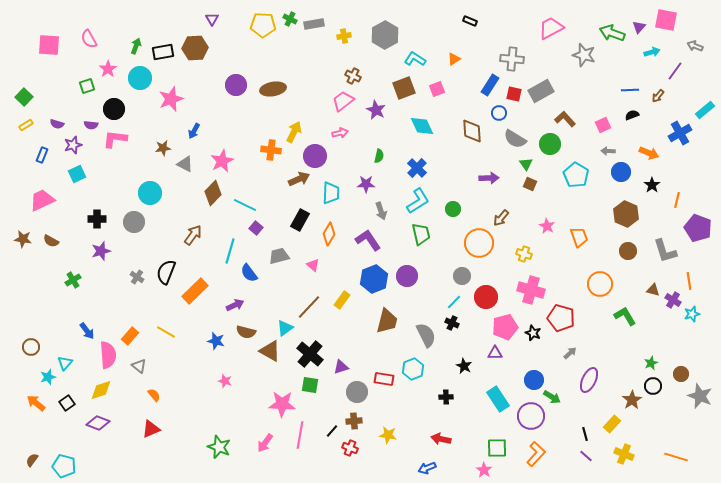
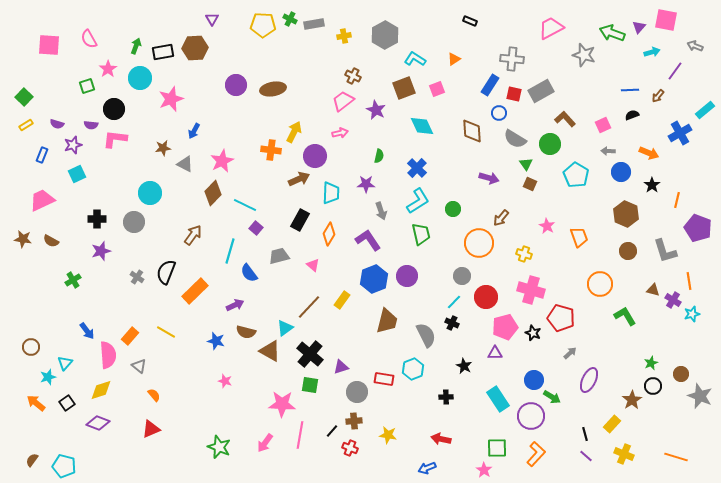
purple arrow at (489, 178): rotated 18 degrees clockwise
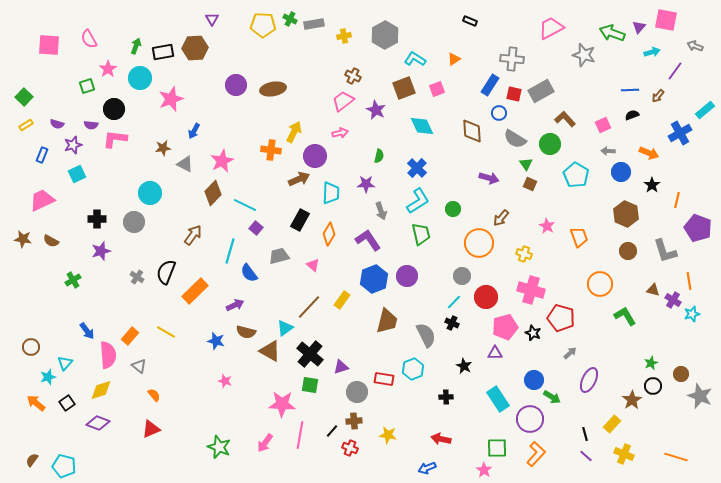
purple circle at (531, 416): moved 1 px left, 3 px down
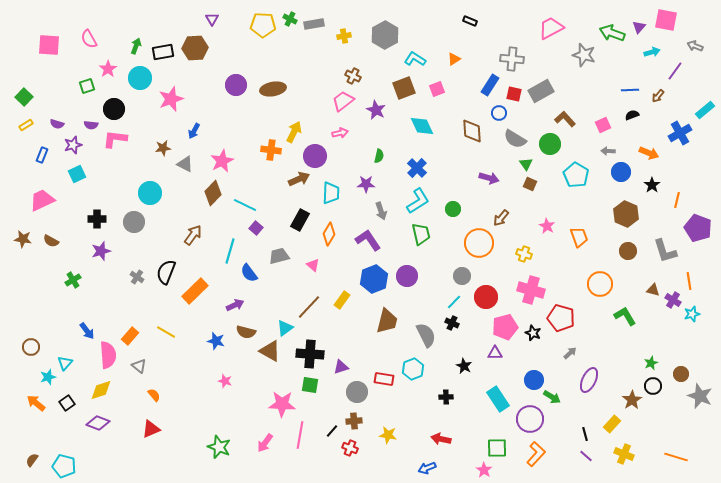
black cross at (310, 354): rotated 36 degrees counterclockwise
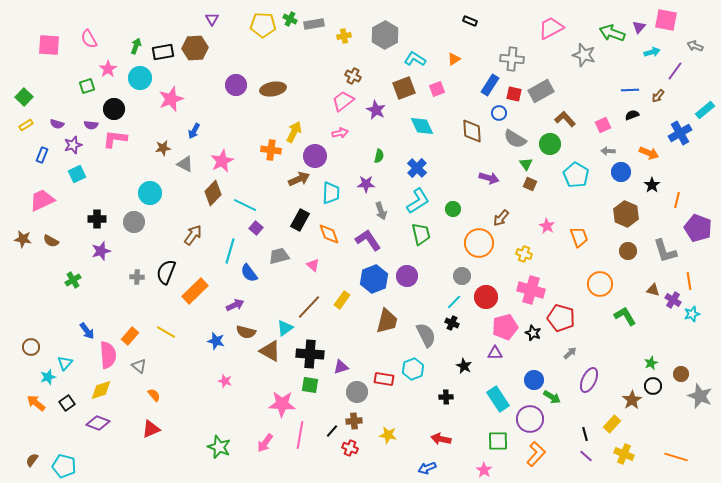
orange diamond at (329, 234): rotated 50 degrees counterclockwise
gray cross at (137, 277): rotated 32 degrees counterclockwise
green square at (497, 448): moved 1 px right, 7 px up
